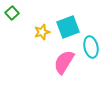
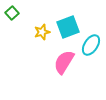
cyan ellipse: moved 2 px up; rotated 45 degrees clockwise
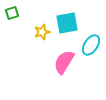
green square: rotated 24 degrees clockwise
cyan square: moved 1 px left, 4 px up; rotated 10 degrees clockwise
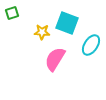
cyan square: rotated 30 degrees clockwise
yellow star: rotated 21 degrees clockwise
pink semicircle: moved 9 px left, 3 px up
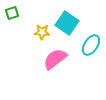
cyan square: rotated 15 degrees clockwise
pink semicircle: rotated 20 degrees clockwise
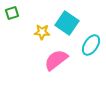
pink semicircle: moved 1 px right, 1 px down
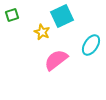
green square: moved 2 px down
cyan square: moved 5 px left, 7 px up; rotated 30 degrees clockwise
yellow star: rotated 21 degrees clockwise
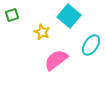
cyan square: moved 7 px right; rotated 25 degrees counterclockwise
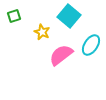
green square: moved 2 px right, 1 px down
pink semicircle: moved 5 px right, 5 px up
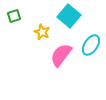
pink semicircle: rotated 15 degrees counterclockwise
